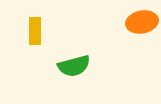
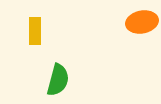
green semicircle: moved 16 px left, 14 px down; rotated 60 degrees counterclockwise
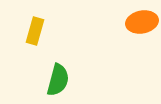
yellow rectangle: rotated 16 degrees clockwise
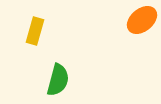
orange ellipse: moved 2 px up; rotated 28 degrees counterclockwise
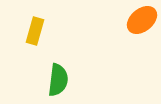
green semicircle: rotated 8 degrees counterclockwise
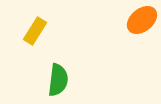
yellow rectangle: rotated 16 degrees clockwise
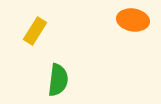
orange ellipse: moved 9 px left; rotated 48 degrees clockwise
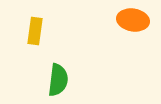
yellow rectangle: rotated 24 degrees counterclockwise
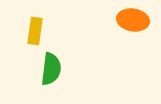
green semicircle: moved 7 px left, 11 px up
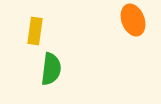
orange ellipse: rotated 60 degrees clockwise
